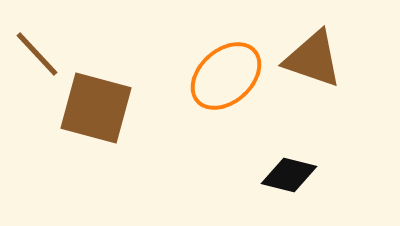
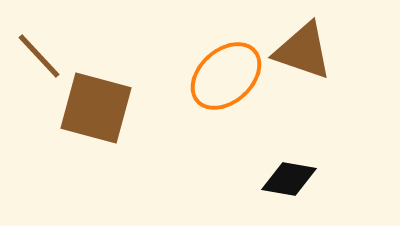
brown line: moved 2 px right, 2 px down
brown triangle: moved 10 px left, 8 px up
black diamond: moved 4 px down; rotated 4 degrees counterclockwise
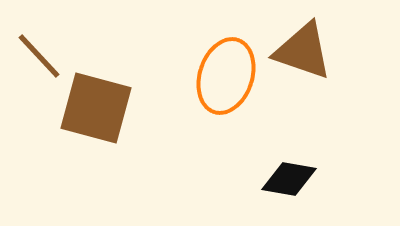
orange ellipse: rotated 30 degrees counterclockwise
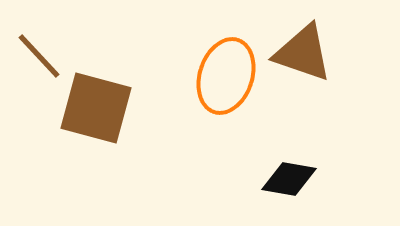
brown triangle: moved 2 px down
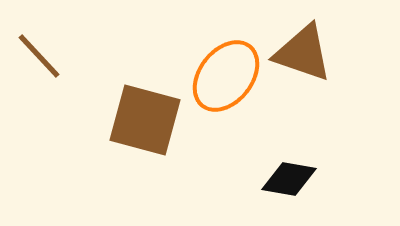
orange ellipse: rotated 20 degrees clockwise
brown square: moved 49 px right, 12 px down
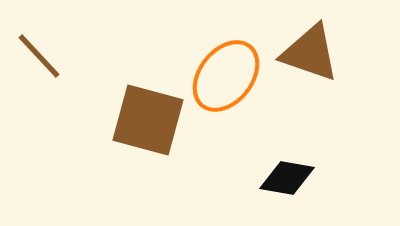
brown triangle: moved 7 px right
brown square: moved 3 px right
black diamond: moved 2 px left, 1 px up
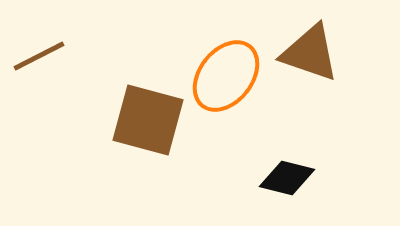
brown line: rotated 74 degrees counterclockwise
black diamond: rotated 4 degrees clockwise
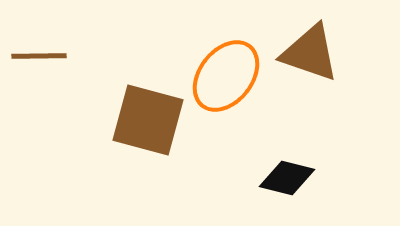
brown line: rotated 26 degrees clockwise
